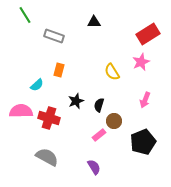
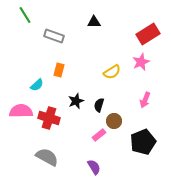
yellow semicircle: rotated 90 degrees counterclockwise
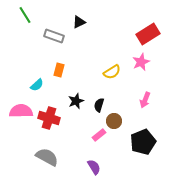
black triangle: moved 15 px left; rotated 24 degrees counterclockwise
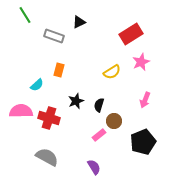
red rectangle: moved 17 px left
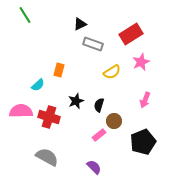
black triangle: moved 1 px right, 2 px down
gray rectangle: moved 39 px right, 8 px down
cyan semicircle: moved 1 px right
red cross: moved 1 px up
purple semicircle: rotated 14 degrees counterclockwise
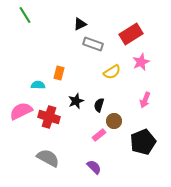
orange rectangle: moved 3 px down
cyan semicircle: rotated 136 degrees counterclockwise
pink semicircle: rotated 25 degrees counterclockwise
gray semicircle: moved 1 px right, 1 px down
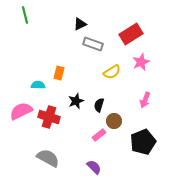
green line: rotated 18 degrees clockwise
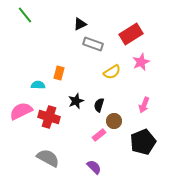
green line: rotated 24 degrees counterclockwise
pink arrow: moved 1 px left, 5 px down
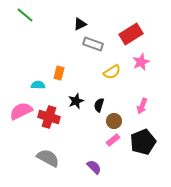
green line: rotated 12 degrees counterclockwise
pink arrow: moved 2 px left, 1 px down
pink rectangle: moved 14 px right, 5 px down
